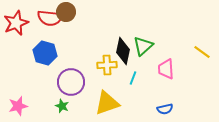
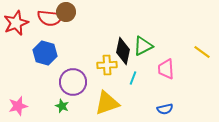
green triangle: rotated 15 degrees clockwise
purple circle: moved 2 px right
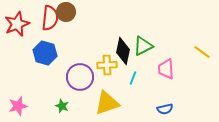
red semicircle: rotated 90 degrees counterclockwise
red star: moved 1 px right, 1 px down
purple circle: moved 7 px right, 5 px up
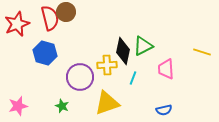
red semicircle: rotated 20 degrees counterclockwise
yellow line: rotated 18 degrees counterclockwise
blue semicircle: moved 1 px left, 1 px down
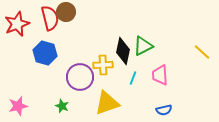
yellow line: rotated 24 degrees clockwise
yellow cross: moved 4 px left
pink trapezoid: moved 6 px left, 6 px down
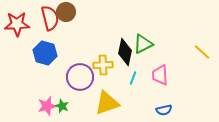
red star: rotated 20 degrees clockwise
green triangle: moved 2 px up
black diamond: moved 2 px right, 1 px down
pink star: moved 29 px right
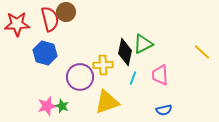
red semicircle: moved 1 px down
yellow triangle: moved 1 px up
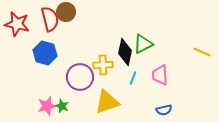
red star: rotated 15 degrees clockwise
yellow line: rotated 18 degrees counterclockwise
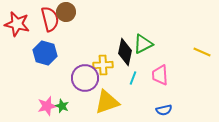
purple circle: moved 5 px right, 1 px down
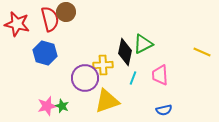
yellow triangle: moved 1 px up
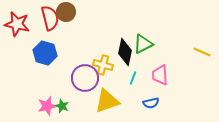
red semicircle: moved 1 px up
yellow cross: rotated 18 degrees clockwise
blue semicircle: moved 13 px left, 7 px up
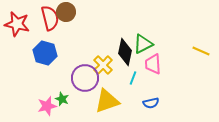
yellow line: moved 1 px left, 1 px up
yellow cross: rotated 30 degrees clockwise
pink trapezoid: moved 7 px left, 11 px up
green star: moved 7 px up
